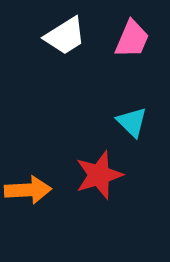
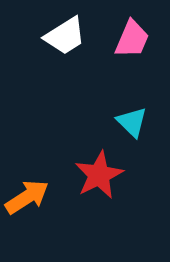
red star: rotated 9 degrees counterclockwise
orange arrow: moved 1 px left, 7 px down; rotated 30 degrees counterclockwise
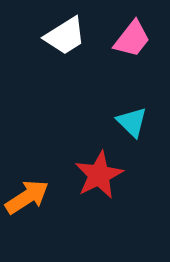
pink trapezoid: rotated 15 degrees clockwise
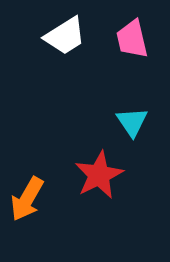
pink trapezoid: rotated 129 degrees clockwise
cyan triangle: rotated 12 degrees clockwise
orange arrow: moved 2 px down; rotated 153 degrees clockwise
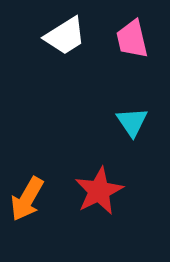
red star: moved 16 px down
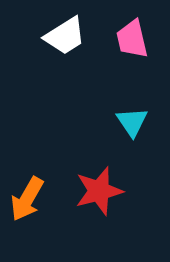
red star: rotated 12 degrees clockwise
